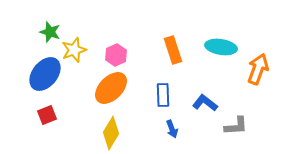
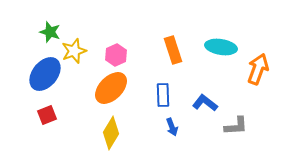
yellow star: moved 1 px down
blue arrow: moved 2 px up
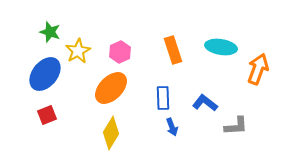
yellow star: moved 4 px right; rotated 10 degrees counterclockwise
pink hexagon: moved 4 px right, 3 px up
blue rectangle: moved 3 px down
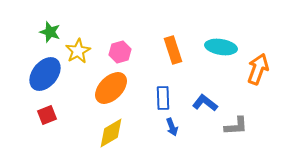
pink hexagon: rotated 10 degrees clockwise
yellow diamond: rotated 28 degrees clockwise
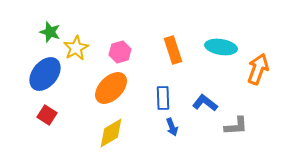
yellow star: moved 2 px left, 3 px up
red square: rotated 36 degrees counterclockwise
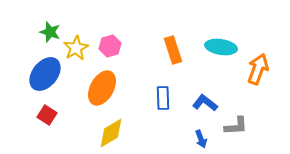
pink hexagon: moved 10 px left, 6 px up
orange ellipse: moved 9 px left; rotated 16 degrees counterclockwise
blue arrow: moved 29 px right, 12 px down
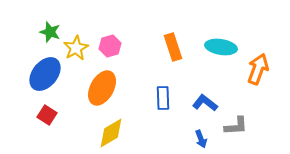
orange rectangle: moved 3 px up
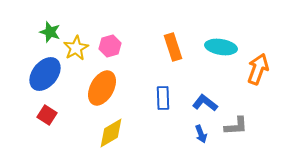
blue arrow: moved 5 px up
